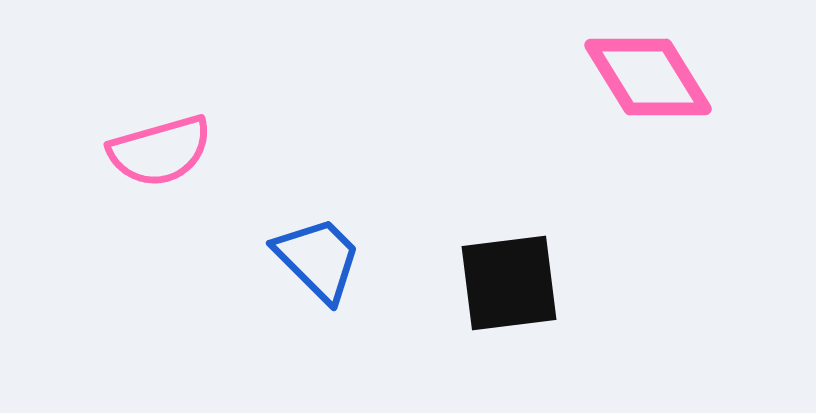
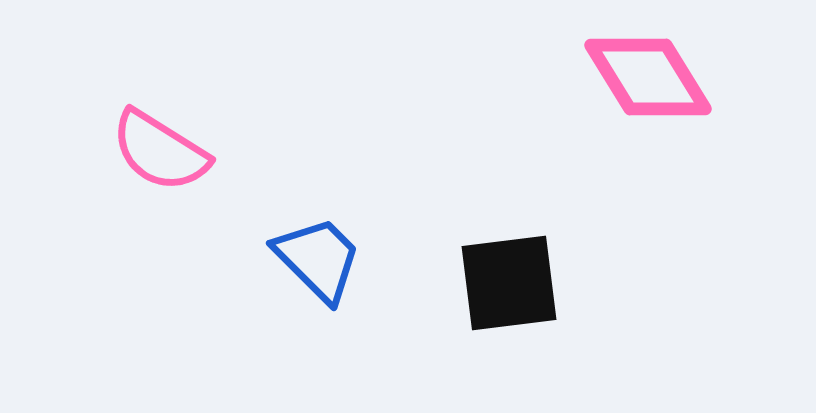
pink semicircle: rotated 48 degrees clockwise
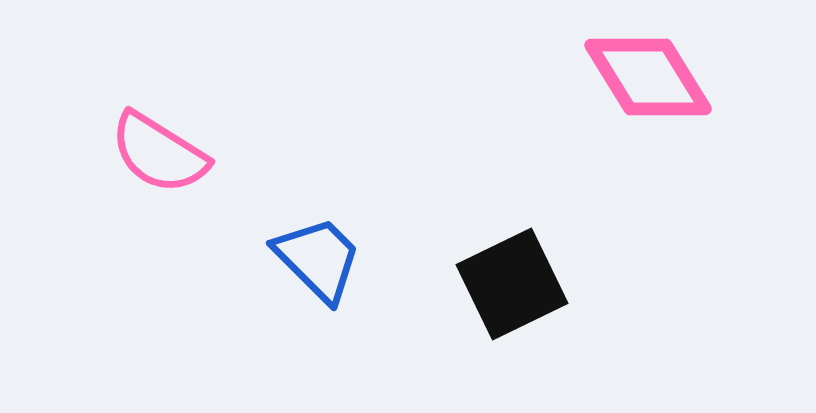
pink semicircle: moved 1 px left, 2 px down
black square: moved 3 px right, 1 px down; rotated 19 degrees counterclockwise
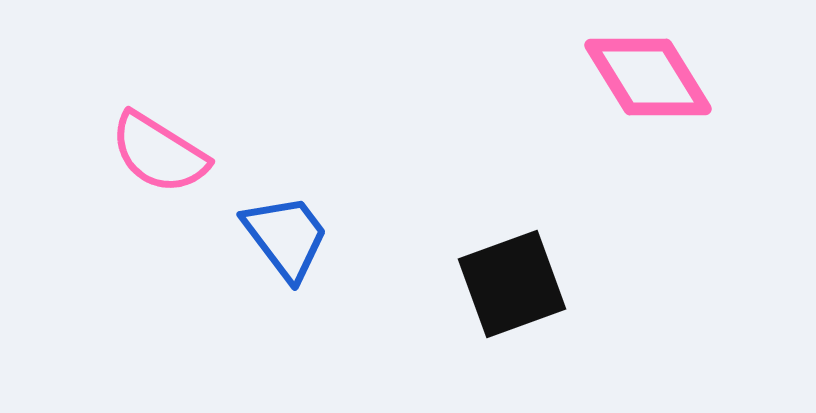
blue trapezoid: moved 32 px left, 22 px up; rotated 8 degrees clockwise
black square: rotated 6 degrees clockwise
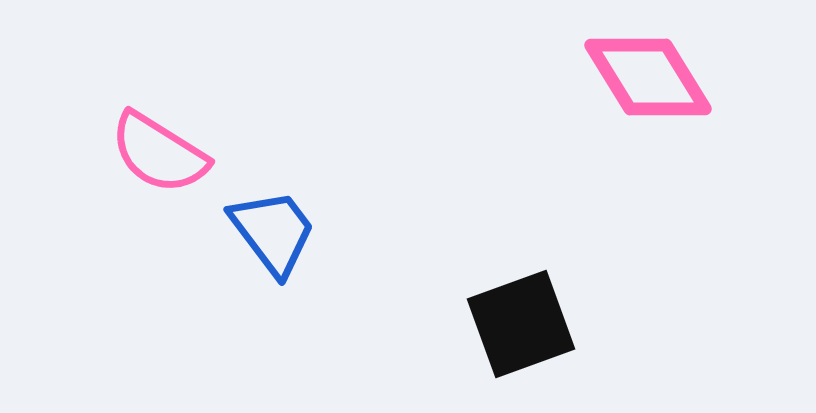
blue trapezoid: moved 13 px left, 5 px up
black square: moved 9 px right, 40 px down
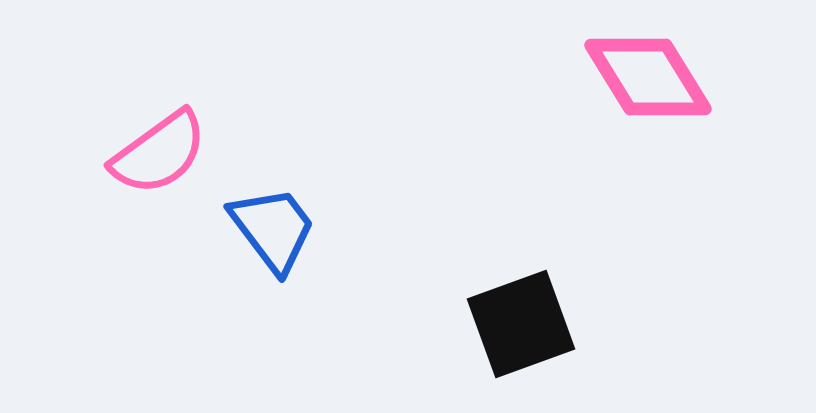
pink semicircle: rotated 68 degrees counterclockwise
blue trapezoid: moved 3 px up
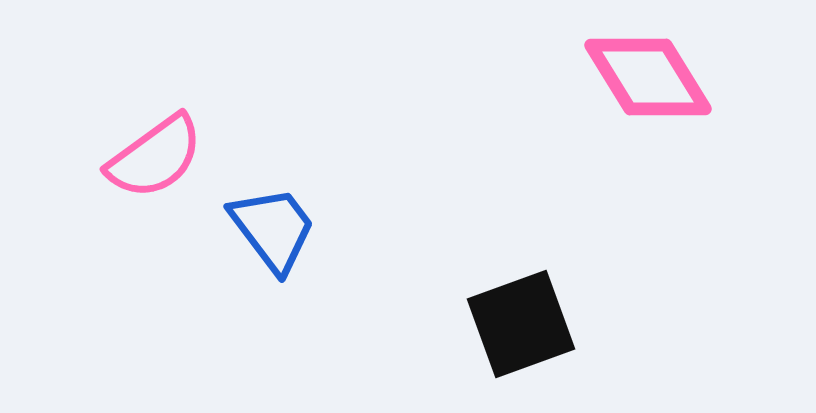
pink semicircle: moved 4 px left, 4 px down
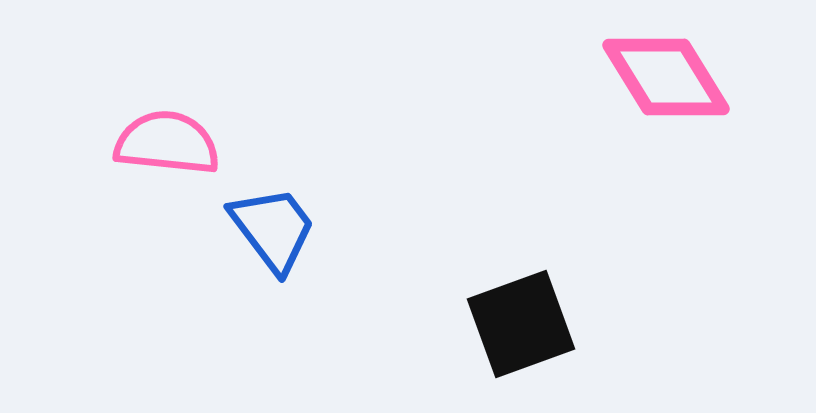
pink diamond: moved 18 px right
pink semicircle: moved 12 px right, 14 px up; rotated 138 degrees counterclockwise
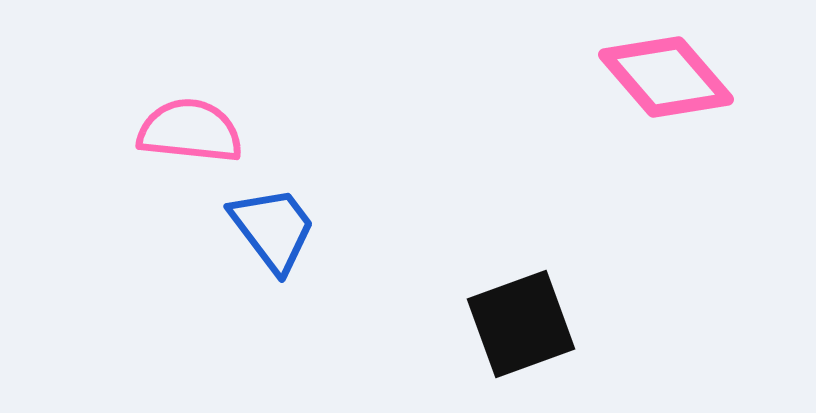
pink diamond: rotated 9 degrees counterclockwise
pink semicircle: moved 23 px right, 12 px up
